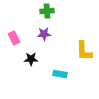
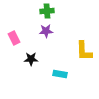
purple star: moved 2 px right, 3 px up
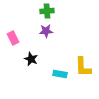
pink rectangle: moved 1 px left
yellow L-shape: moved 1 px left, 16 px down
black star: rotated 24 degrees clockwise
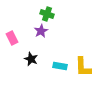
green cross: moved 3 px down; rotated 24 degrees clockwise
purple star: moved 5 px left; rotated 24 degrees counterclockwise
pink rectangle: moved 1 px left
cyan rectangle: moved 8 px up
